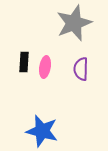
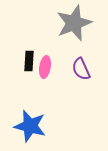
black rectangle: moved 5 px right, 1 px up
purple semicircle: rotated 25 degrees counterclockwise
blue star: moved 12 px left, 5 px up
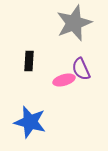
pink ellipse: moved 19 px right, 13 px down; rotated 65 degrees clockwise
blue star: moved 4 px up
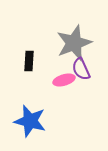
gray star: moved 20 px down
blue star: moved 1 px up
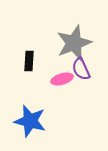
pink ellipse: moved 2 px left, 1 px up
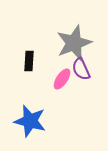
pink ellipse: rotated 40 degrees counterclockwise
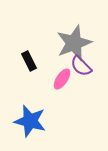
black rectangle: rotated 30 degrees counterclockwise
purple semicircle: moved 3 px up; rotated 20 degrees counterclockwise
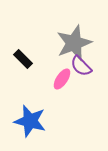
black rectangle: moved 6 px left, 2 px up; rotated 18 degrees counterclockwise
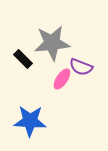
gray star: moved 22 px left; rotated 15 degrees clockwise
purple semicircle: moved 1 px down; rotated 25 degrees counterclockwise
blue star: rotated 12 degrees counterclockwise
